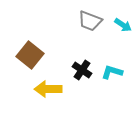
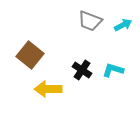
cyan arrow: rotated 60 degrees counterclockwise
cyan L-shape: moved 1 px right, 2 px up
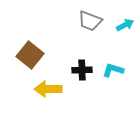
cyan arrow: moved 2 px right
black cross: rotated 36 degrees counterclockwise
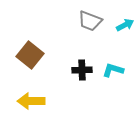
yellow arrow: moved 17 px left, 12 px down
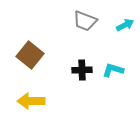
gray trapezoid: moved 5 px left
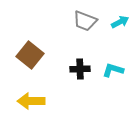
cyan arrow: moved 5 px left, 3 px up
black cross: moved 2 px left, 1 px up
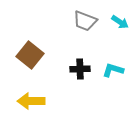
cyan arrow: rotated 60 degrees clockwise
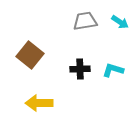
gray trapezoid: rotated 150 degrees clockwise
yellow arrow: moved 8 px right, 2 px down
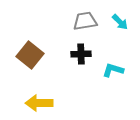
cyan arrow: rotated 12 degrees clockwise
black cross: moved 1 px right, 15 px up
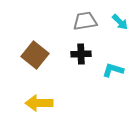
brown square: moved 5 px right
